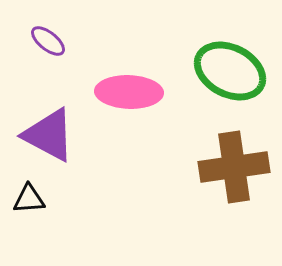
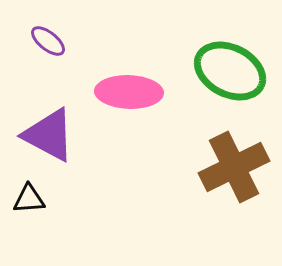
brown cross: rotated 18 degrees counterclockwise
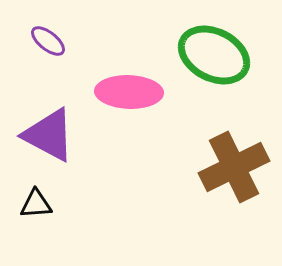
green ellipse: moved 16 px left, 16 px up
black triangle: moved 7 px right, 5 px down
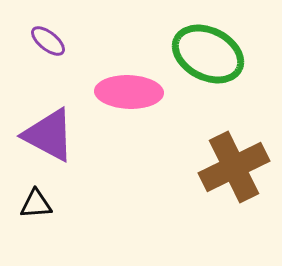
green ellipse: moved 6 px left, 1 px up
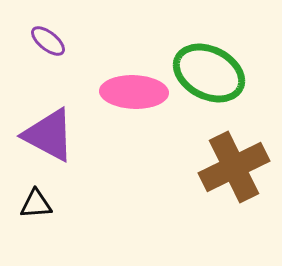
green ellipse: moved 1 px right, 19 px down
pink ellipse: moved 5 px right
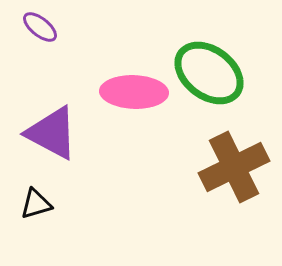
purple ellipse: moved 8 px left, 14 px up
green ellipse: rotated 10 degrees clockwise
purple triangle: moved 3 px right, 2 px up
black triangle: rotated 12 degrees counterclockwise
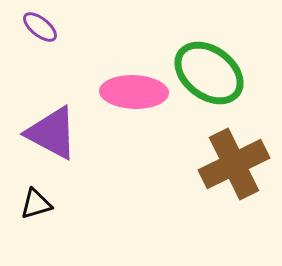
brown cross: moved 3 px up
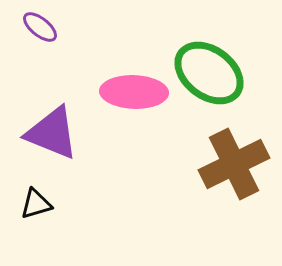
purple triangle: rotated 6 degrees counterclockwise
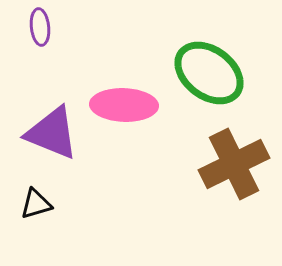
purple ellipse: rotated 45 degrees clockwise
pink ellipse: moved 10 px left, 13 px down
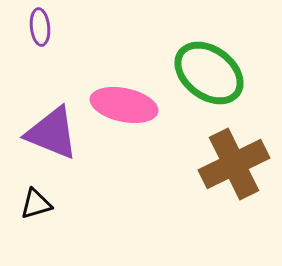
pink ellipse: rotated 10 degrees clockwise
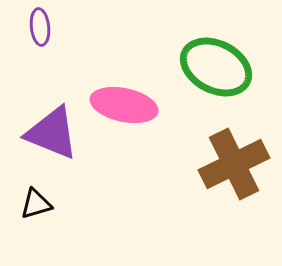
green ellipse: moved 7 px right, 6 px up; rotated 10 degrees counterclockwise
